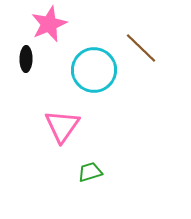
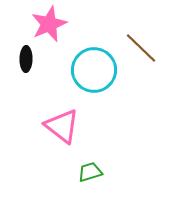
pink triangle: rotated 27 degrees counterclockwise
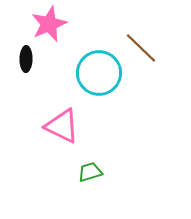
cyan circle: moved 5 px right, 3 px down
pink triangle: rotated 12 degrees counterclockwise
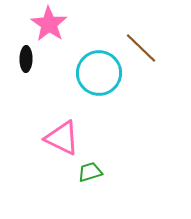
pink star: rotated 15 degrees counterclockwise
pink triangle: moved 12 px down
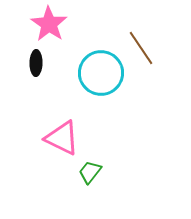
brown line: rotated 12 degrees clockwise
black ellipse: moved 10 px right, 4 px down
cyan circle: moved 2 px right
green trapezoid: rotated 35 degrees counterclockwise
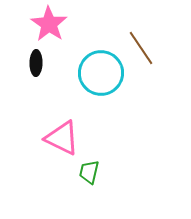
green trapezoid: moved 1 px left; rotated 25 degrees counterclockwise
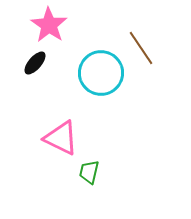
pink star: moved 1 px down
black ellipse: moved 1 px left; rotated 40 degrees clockwise
pink triangle: moved 1 px left
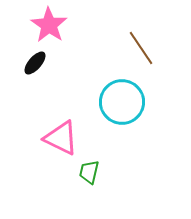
cyan circle: moved 21 px right, 29 px down
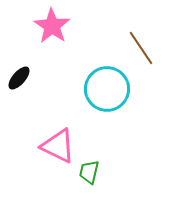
pink star: moved 3 px right, 1 px down
black ellipse: moved 16 px left, 15 px down
cyan circle: moved 15 px left, 13 px up
pink triangle: moved 3 px left, 8 px down
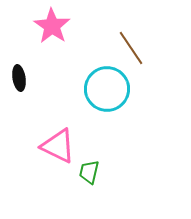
brown line: moved 10 px left
black ellipse: rotated 50 degrees counterclockwise
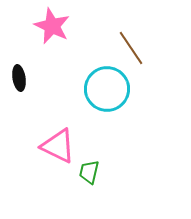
pink star: rotated 9 degrees counterclockwise
